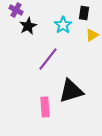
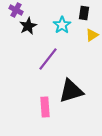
cyan star: moved 1 px left
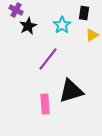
pink rectangle: moved 3 px up
